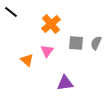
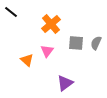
purple triangle: rotated 30 degrees counterclockwise
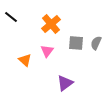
black line: moved 5 px down
orange triangle: moved 2 px left
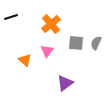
black line: rotated 56 degrees counterclockwise
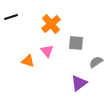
gray semicircle: moved 19 px down; rotated 32 degrees clockwise
pink triangle: rotated 16 degrees counterclockwise
orange triangle: moved 3 px right, 1 px down; rotated 24 degrees counterclockwise
purple triangle: moved 14 px right
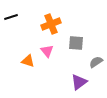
orange cross: rotated 18 degrees clockwise
purple triangle: moved 1 px up
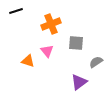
black line: moved 5 px right, 6 px up
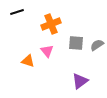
black line: moved 1 px right, 1 px down
gray semicircle: moved 1 px right, 17 px up
purple triangle: moved 1 px right, 1 px up
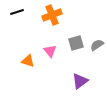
orange cross: moved 1 px right, 9 px up
gray square: rotated 21 degrees counterclockwise
pink triangle: moved 3 px right
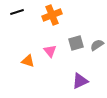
purple triangle: rotated 12 degrees clockwise
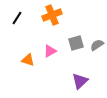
black line: moved 6 px down; rotated 40 degrees counterclockwise
pink triangle: rotated 40 degrees clockwise
orange triangle: moved 1 px up
purple triangle: rotated 18 degrees counterclockwise
